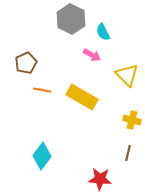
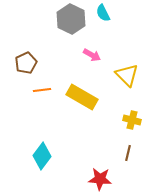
cyan semicircle: moved 19 px up
orange line: rotated 18 degrees counterclockwise
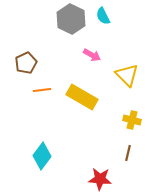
cyan semicircle: moved 3 px down
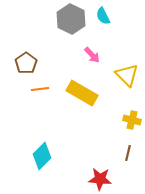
pink arrow: rotated 18 degrees clockwise
brown pentagon: rotated 10 degrees counterclockwise
orange line: moved 2 px left, 1 px up
yellow rectangle: moved 4 px up
cyan diamond: rotated 8 degrees clockwise
